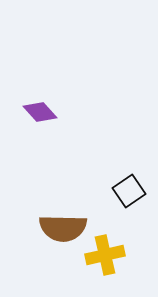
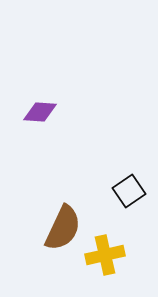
purple diamond: rotated 44 degrees counterclockwise
brown semicircle: rotated 66 degrees counterclockwise
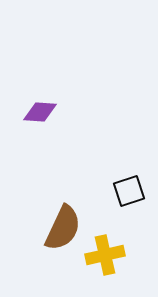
black square: rotated 16 degrees clockwise
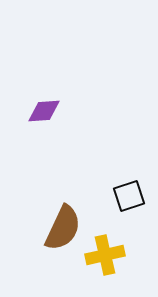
purple diamond: moved 4 px right, 1 px up; rotated 8 degrees counterclockwise
black square: moved 5 px down
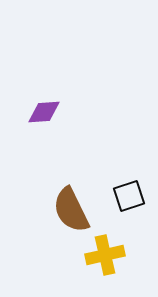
purple diamond: moved 1 px down
brown semicircle: moved 8 px right, 18 px up; rotated 129 degrees clockwise
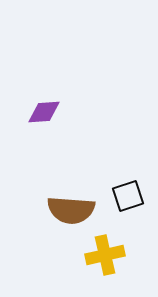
black square: moved 1 px left
brown semicircle: rotated 60 degrees counterclockwise
